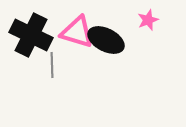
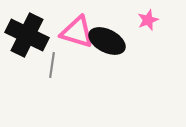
black cross: moved 4 px left
black ellipse: moved 1 px right, 1 px down
gray line: rotated 10 degrees clockwise
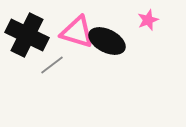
gray line: rotated 45 degrees clockwise
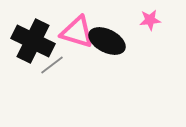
pink star: moved 2 px right; rotated 15 degrees clockwise
black cross: moved 6 px right, 6 px down
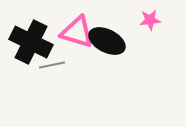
black cross: moved 2 px left, 1 px down
gray line: rotated 25 degrees clockwise
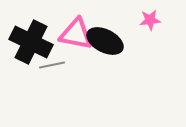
pink triangle: moved 1 px left, 2 px down; rotated 6 degrees counterclockwise
black ellipse: moved 2 px left
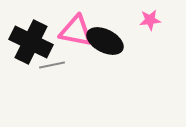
pink triangle: moved 3 px up
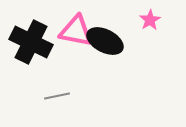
pink star: rotated 25 degrees counterclockwise
gray line: moved 5 px right, 31 px down
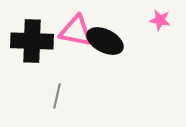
pink star: moved 10 px right; rotated 30 degrees counterclockwise
black cross: moved 1 px right, 1 px up; rotated 24 degrees counterclockwise
gray line: rotated 65 degrees counterclockwise
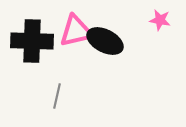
pink triangle: rotated 24 degrees counterclockwise
